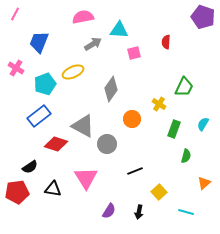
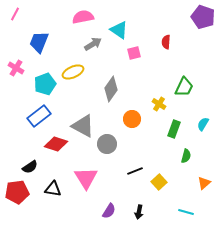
cyan triangle: rotated 30 degrees clockwise
yellow square: moved 10 px up
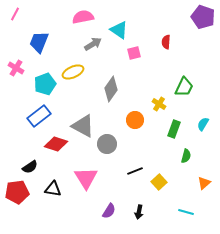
orange circle: moved 3 px right, 1 px down
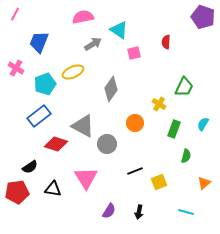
orange circle: moved 3 px down
yellow square: rotated 21 degrees clockwise
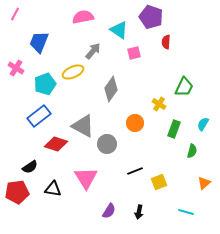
purple pentagon: moved 52 px left
gray arrow: moved 7 px down; rotated 18 degrees counterclockwise
green semicircle: moved 6 px right, 5 px up
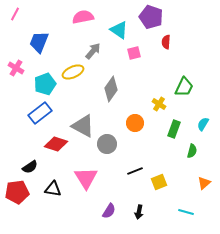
blue rectangle: moved 1 px right, 3 px up
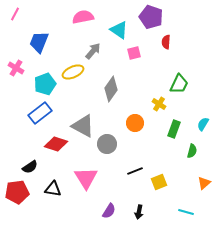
green trapezoid: moved 5 px left, 3 px up
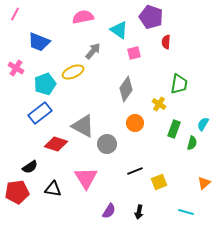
blue trapezoid: rotated 90 degrees counterclockwise
green trapezoid: rotated 15 degrees counterclockwise
gray diamond: moved 15 px right
green semicircle: moved 8 px up
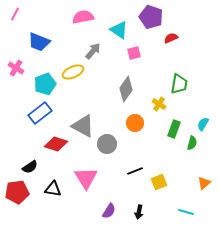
red semicircle: moved 5 px right, 4 px up; rotated 64 degrees clockwise
